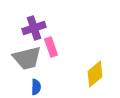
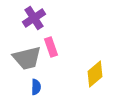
purple cross: moved 10 px up; rotated 15 degrees counterclockwise
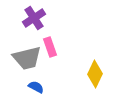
pink rectangle: moved 1 px left
yellow diamond: rotated 24 degrees counterclockwise
blue semicircle: rotated 63 degrees counterclockwise
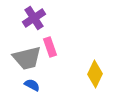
blue semicircle: moved 4 px left, 2 px up
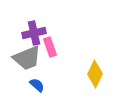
purple cross: moved 15 px down; rotated 20 degrees clockwise
gray trapezoid: rotated 8 degrees counterclockwise
blue semicircle: moved 5 px right; rotated 14 degrees clockwise
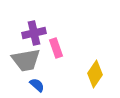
pink rectangle: moved 6 px right, 1 px down
gray trapezoid: moved 1 px left, 2 px down; rotated 12 degrees clockwise
yellow diamond: rotated 8 degrees clockwise
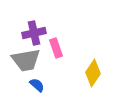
yellow diamond: moved 2 px left, 1 px up
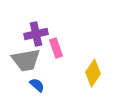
purple cross: moved 2 px right, 1 px down
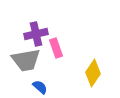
blue semicircle: moved 3 px right, 2 px down
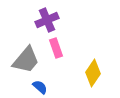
purple cross: moved 11 px right, 14 px up; rotated 10 degrees counterclockwise
gray trapezoid: rotated 40 degrees counterclockwise
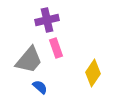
purple cross: rotated 10 degrees clockwise
gray trapezoid: moved 3 px right
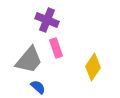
purple cross: rotated 35 degrees clockwise
yellow diamond: moved 6 px up
blue semicircle: moved 2 px left
